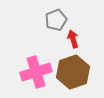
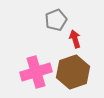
red arrow: moved 2 px right
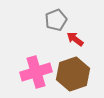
red arrow: rotated 36 degrees counterclockwise
brown hexagon: moved 2 px down
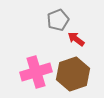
gray pentagon: moved 2 px right
red arrow: moved 1 px right
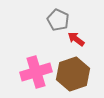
gray pentagon: rotated 25 degrees counterclockwise
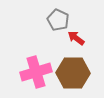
red arrow: moved 1 px up
brown hexagon: moved 1 px up; rotated 20 degrees clockwise
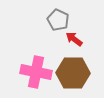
red arrow: moved 2 px left, 1 px down
pink cross: rotated 28 degrees clockwise
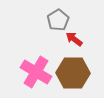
gray pentagon: rotated 15 degrees clockwise
pink cross: rotated 20 degrees clockwise
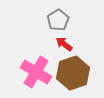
red arrow: moved 10 px left, 5 px down
brown hexagon: rotated 20 degrees counterclockwise
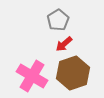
red arrow: rotated 78 degrees counterclockwise
pink cross: moved 4 px left, 4 px down
